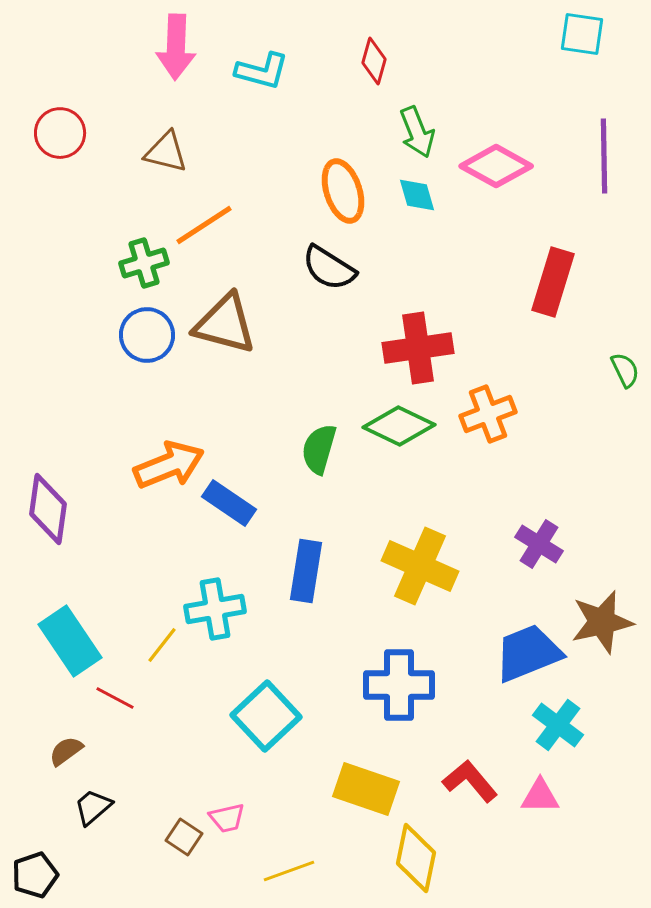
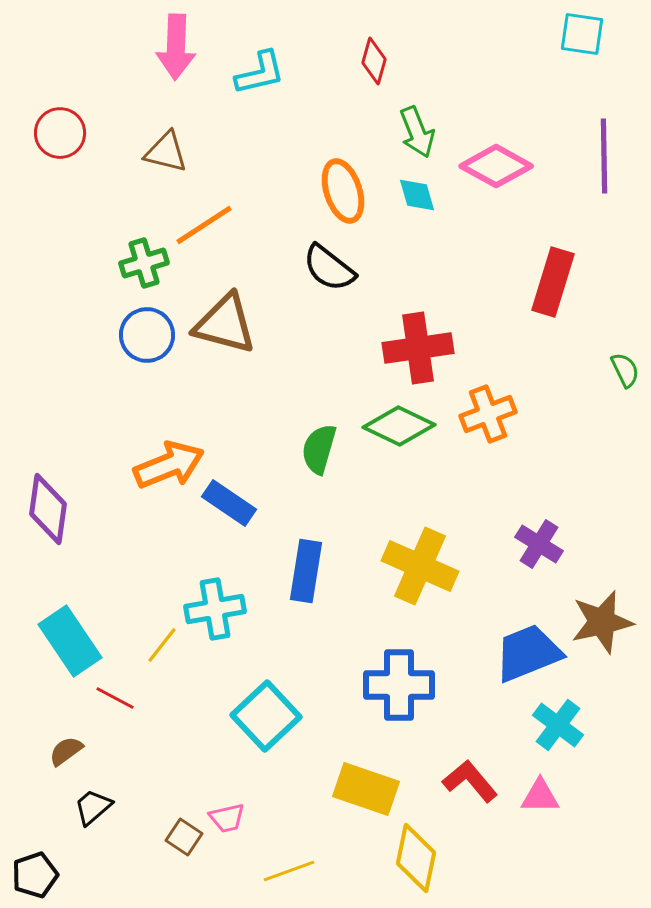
cyan L-shape at (262, 71): moved 2 px left, 2 px down; rotated 28 degrees counterclockwise
black semicircle at (329, 268): rotated 6 degrees clockwise
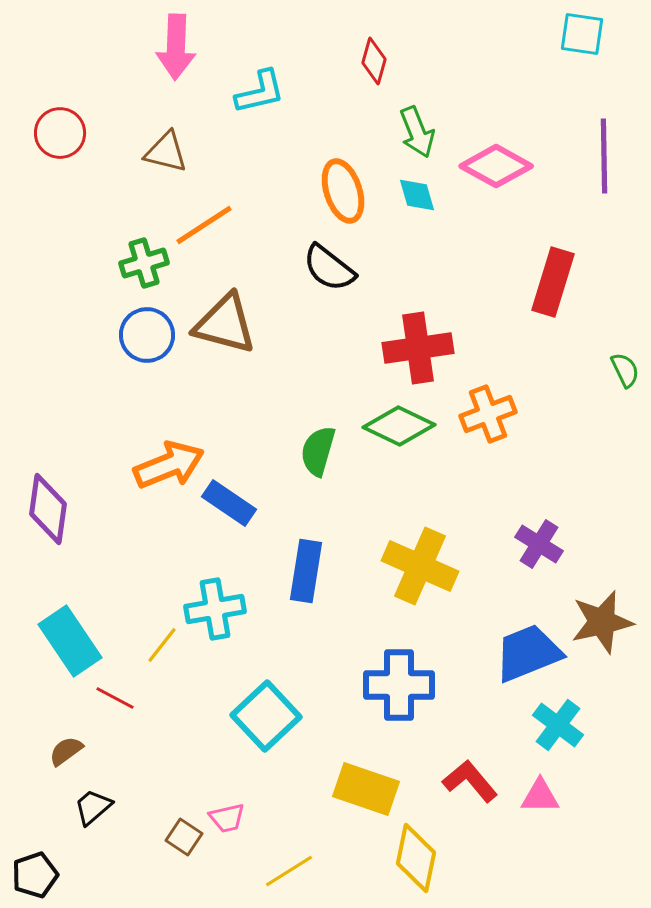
cyan L-shape at (260, 73): moved 19 px down
green semicircle at (319, 449): moved 1 px left, 2 px down
yellow line at (289, 871): rotated 12 degrees counterclockwise
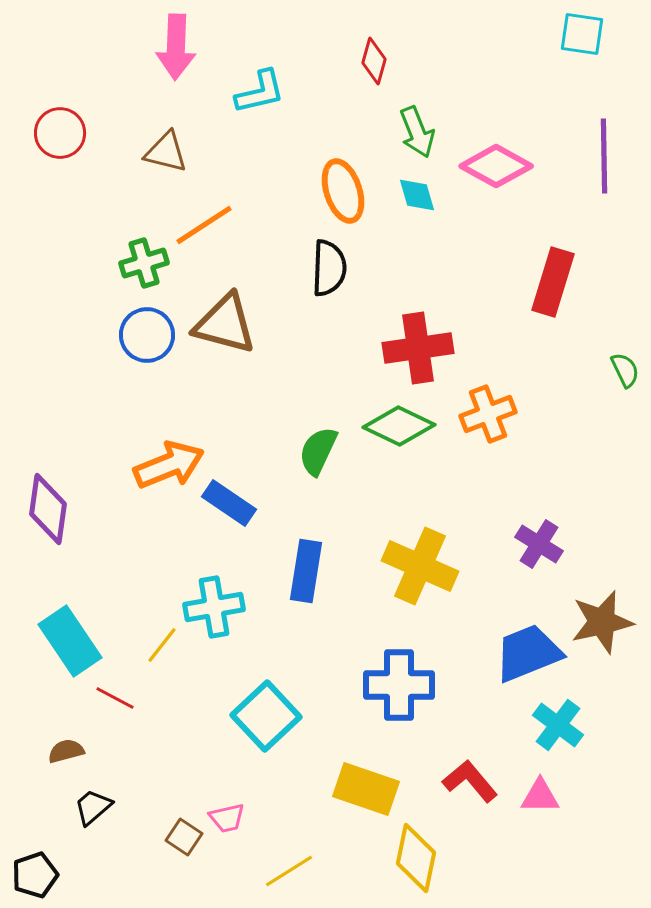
black semicircle at (329, 268): rotated 126 degrees counterclockwise
green semicircle at (318, 451): rotated 9 degrees clockwise
cyan cross at (215, 609): moved 1 px left, 2 px up
brown semicircle at (66, 751): rotated 21 degrees clockwise
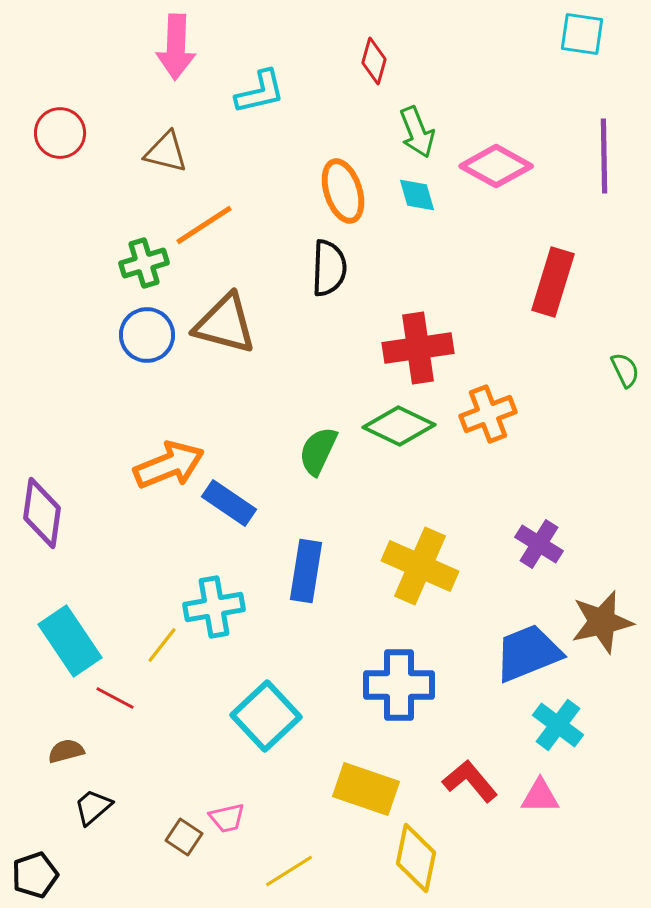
purple diamond at (48, 509): moved 6 px left, 4 px down
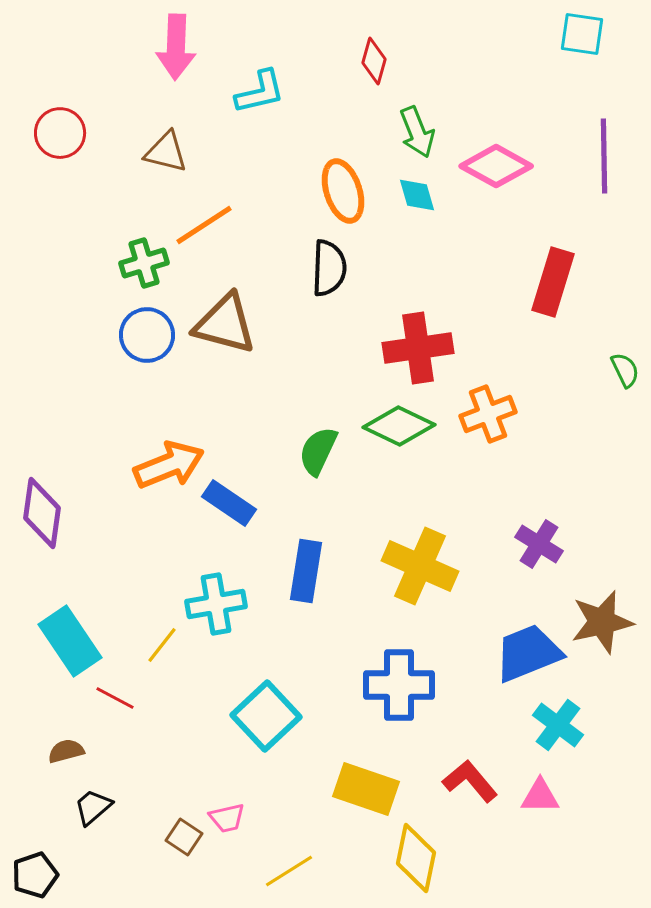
cyan cross at (214, 607): moved 2 px right, 3 px up
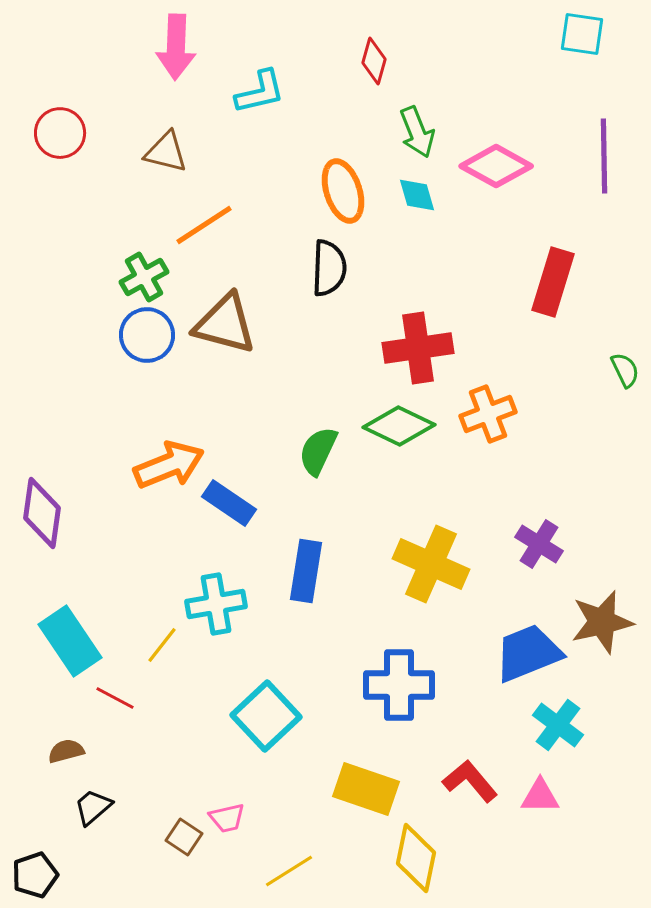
green cross at (144, 263): moved 14 px down; rotated 12 degrees counterclockwise
yellow cross at (420, 566): moved 11 px right, 2 px up
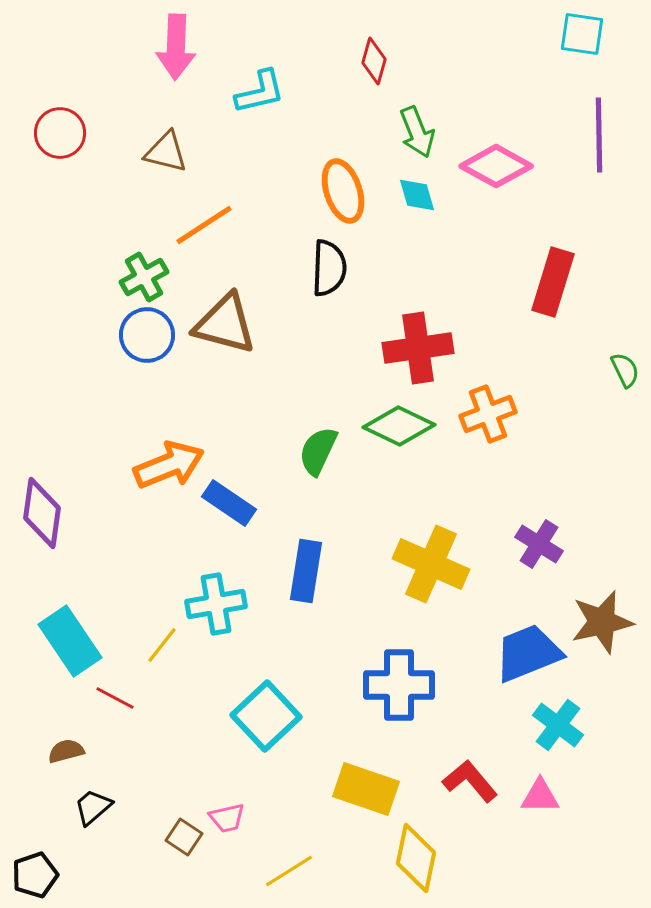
purple line at (604, 156): moved 5 px left, 21 px up
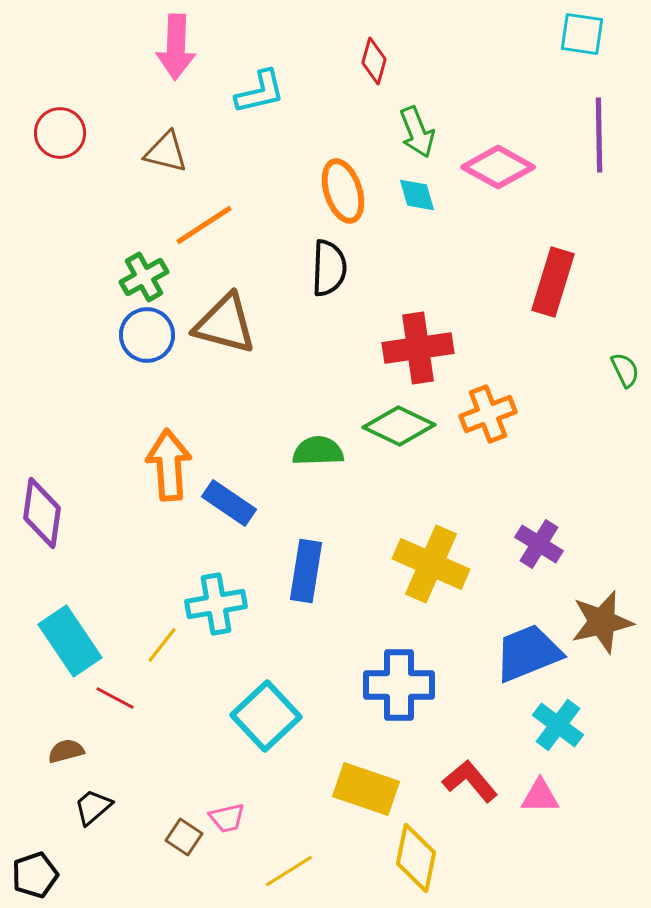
pink diamond at (496, 166): moved 2 px right, 1 px down
green semicircle at (318, 451): rotated 63 degrees clockwise
orange arrow at (169, 465): rotated 72 degrees counterclockwise
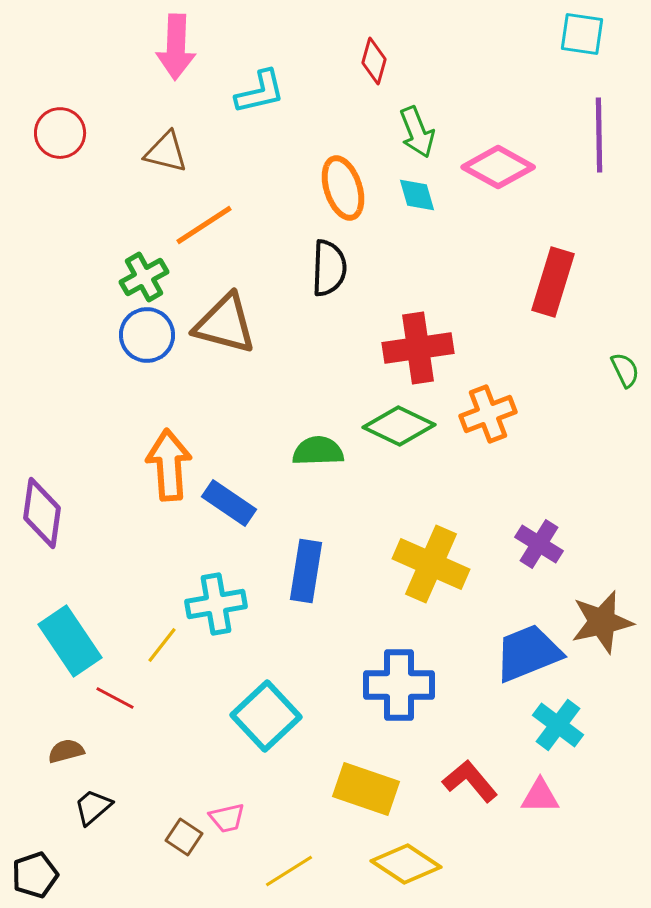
orange ellipse at (343, 191): moved 3 px up
yellow diamond at (416, 858): moved 10 px left, 6 px down; rotated 68 degrees counterclockwise
